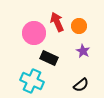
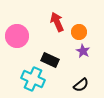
orange circle: moved 6 px down
pink circle: moved 17 px left, 3 px down
black rectangle: moved 1 px right, 2 px down
cyan cross: moved 1 px right, 2 px up
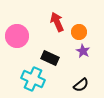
black rectangle: moved 2 px up
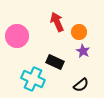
black rectangle: moved 5 px right, 4 px down
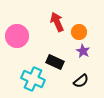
black semicircle: moved 4 px up
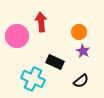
red arrow: moved 16 px left; rotated 18 degrees clockwise
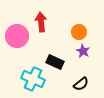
black semicircle: moved 3 px down
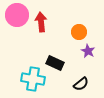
pink circle: moved 21 px up
purple star: moved 5 px right
black rectangle: moved 1 px down
cyan cross: rotated 15 degrees counterclockwise
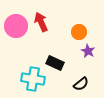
pink circle: moved 1 px left, 11 px down
red arrow: rotated 18 degrees counterclockwise
